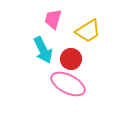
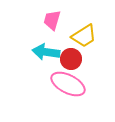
pink trapezoid: moved 1 px left, 1 px down
yellow trapezoid: moved 4 px left, 5 px down
cyan arrow: moved 3 px right, 2 px down; rotated 124 degrees clockwise
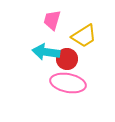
red circle: moved 4 px left
pink ellipse: moved 1 px up; rotated 16 degrees counterclockwise
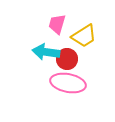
pink trapezoid: moved 5 px right, 4 px down
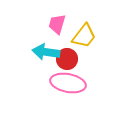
yellow trapezoid: rotated 20 degrees counterclockwise
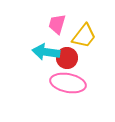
red circle: moved 1 px up
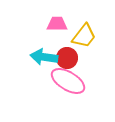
pink trapezoid: rotated 75 degrees clockwise
cyan arrow: moved 2 px left, 5 px down
pink ellipse: moved 2 px up; rotated 20 degrees clockwise
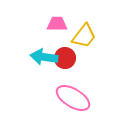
red circle: moved 2 px left
pink ellipse: moved 5 px right, 17 px down
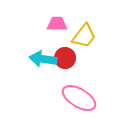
cyan arrow: moved 1 px left, 2 px down
pink ellipse: moved 6 px right
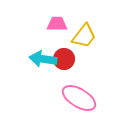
red circle: moved 1 px left, 1 px down
